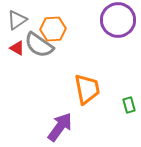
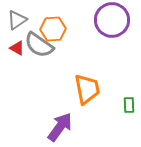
purple circle: moved 6 px left
green rectangle: rotated 14 degrees clockwise
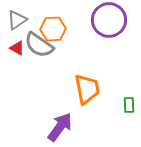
purple circle: moved 3 px left
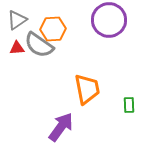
red triangle: rotated 35 degrees counterclockwise
purple arrow: moved 1 px right
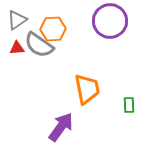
purple circle: moved 1 px right, 1 px down
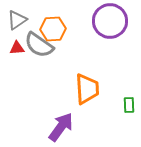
orange trapezoid: rotated 8 degrees clockwise
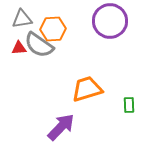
gray triangle: moved 5 px right, 1 px up; rotated 25 degrees clockwise
red triangle: moved 2 px right
orange trapezoid: rotated 104 degrees counterclockwise
purple arrow: rotated 8 degrees clockwise
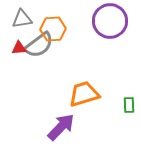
gray semicircle: rotated 72 degrees counterclockwise
orange trapezoid: moved 3 px left, 5 px down
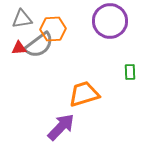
green rectangle: moved 1 px right, 33 px up
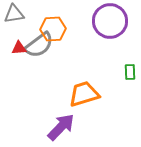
gray triangle: moved 8 px left, 5 px up
